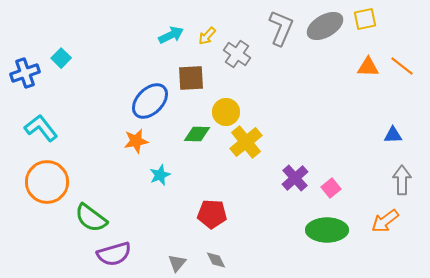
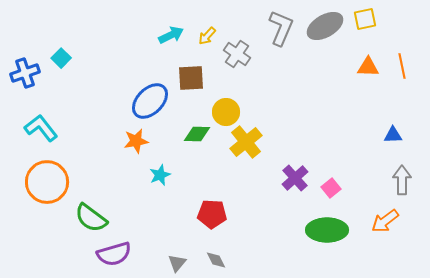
orange line: rotated 40 degrees clockwise
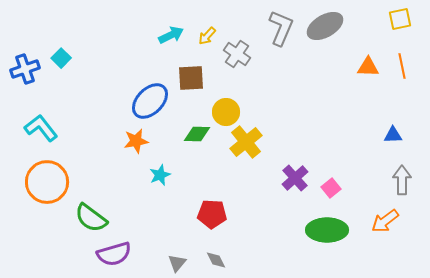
yellow square: moved 35 px right
blue cross: moved 4 px up
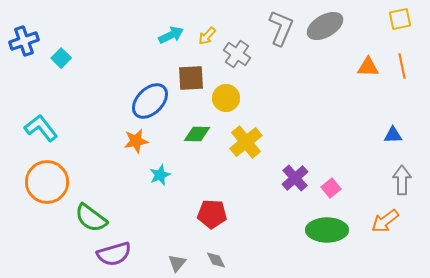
blue cross: moved 1 px left, 28 px up
yellow circle: moved 14 px up
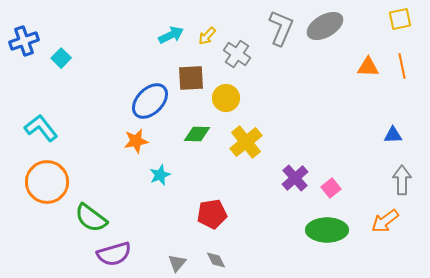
red pentagon: rotated 12 degrees counterclockwise
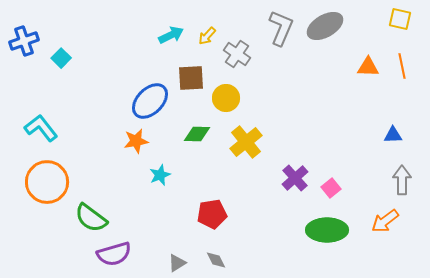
yellow square: rotated 25 degrees clockwise
gray triangle: rotated 18 degrees clockwise
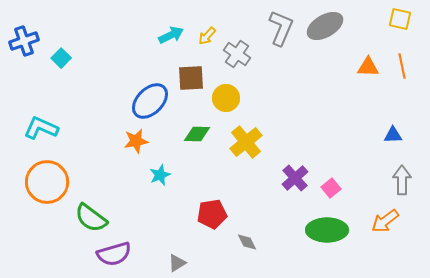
cyan L-shape: rotated 28 degrees counterclockwise
gray diamond: moved 31 px right, 18 px up
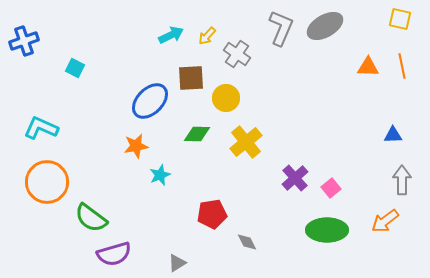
cyan square: moved 14 px right, 10 px down; rotated 18 degrees counterclockwise
orange star: moved 5 px down
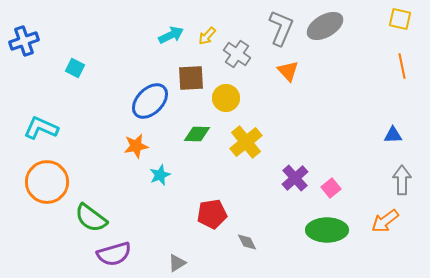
orange triangle: moved 80 px left, 4 px down; rotated 45 degrees clockwise
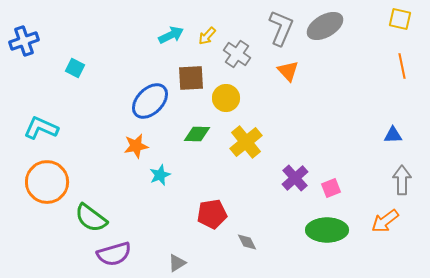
pink square: rotated 18 degrees clockwise
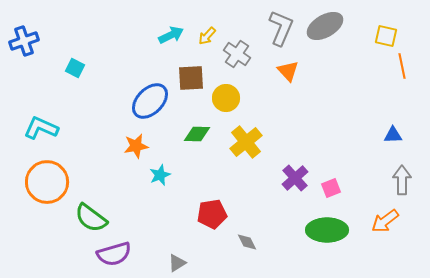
yellow square: moved 14 px left, 17 px down
